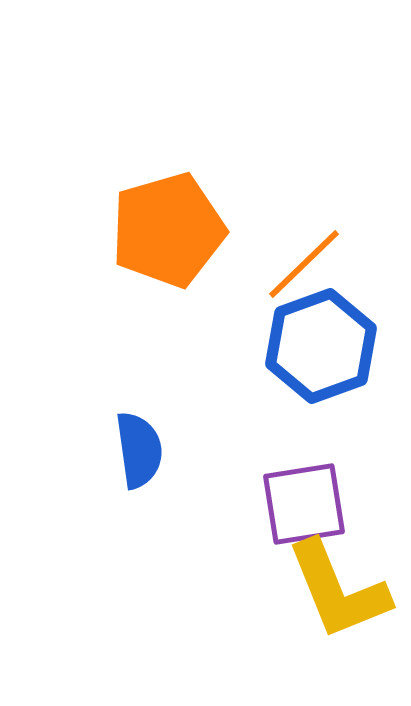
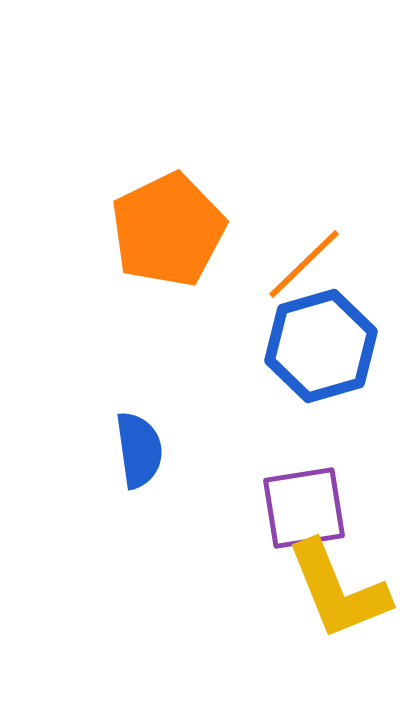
orange pentagon: rotated 10 degrees counterclockwise
blue hexagon: rotated 4 degrees clockwise
purple square: moved 4 px down
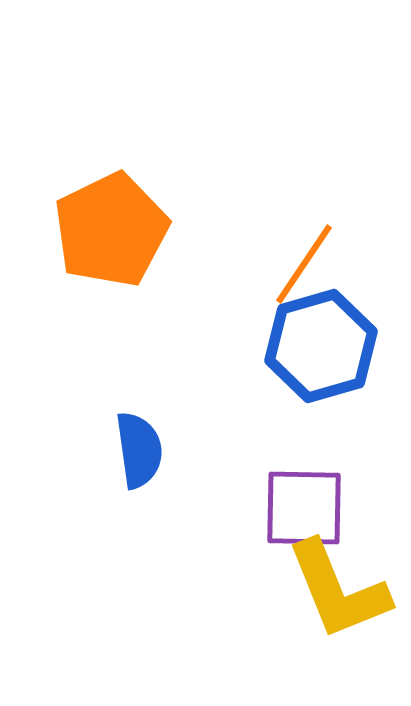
orange pentagon: moved 57 px left
orange line: rotated 12 degrees counterclockwise
purple square: rotated 10 degrees clockwise
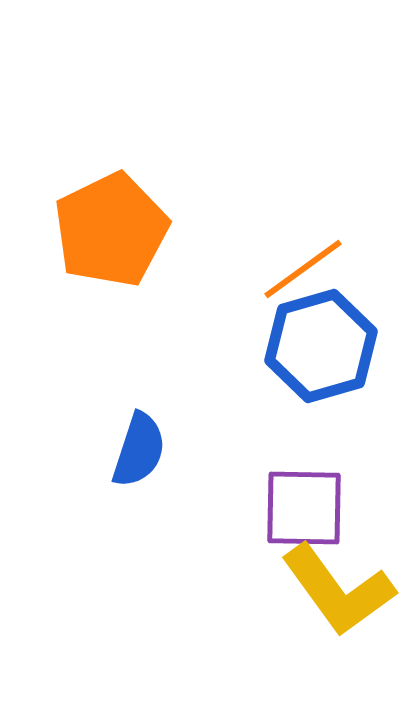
orange line: moved 1 px left, 5 px down; rotated 20 degrees clockwise
blue semicircle: rotated 26 degrees clockwise
yellow L-shape: rotated 14 degrees counterclockwise
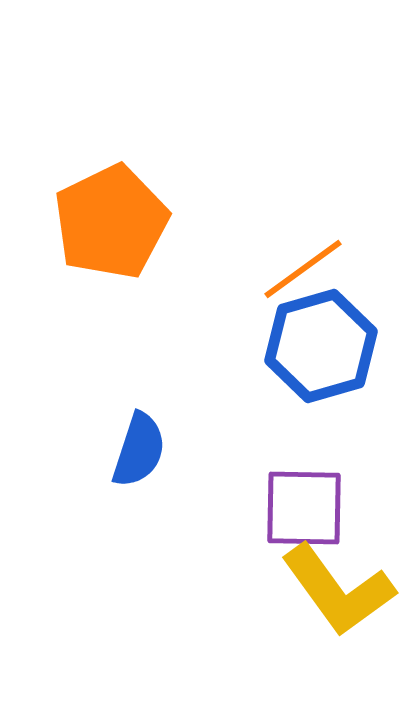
orange pentagon: moved 8 px up
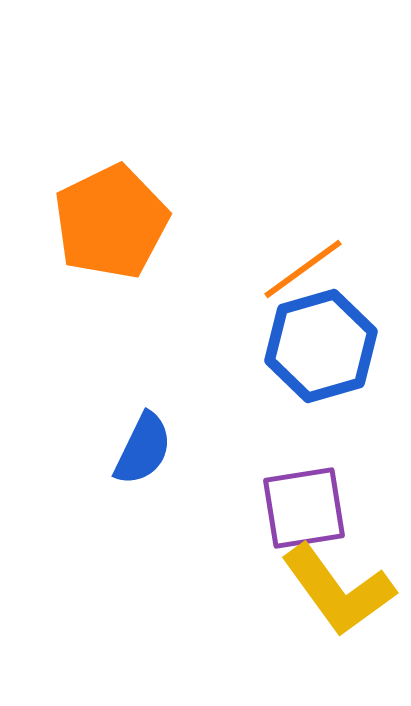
blue semicircle: moved 4 px right, 1 px up; rotated 8 degrees clockwise
purple square: rotated 10 degrees counterclockwise
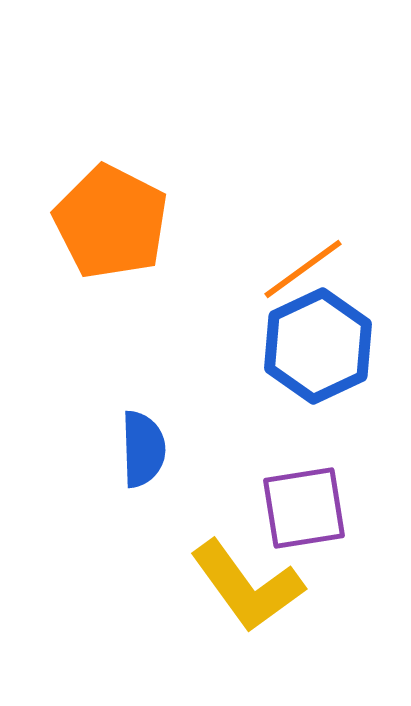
orange pentagon: rotated 19 degrees counterclockwise
blue hexagon: moved 3 px left; rotated 9 degrees counterclockwise
blue semicircle: rotated 28 degrees counterclockwise
yellow L-shape: moved 91 px left, 4 px up
